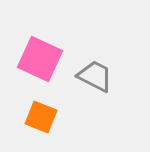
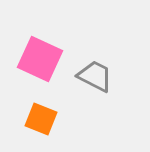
orange square: moved 2 px down
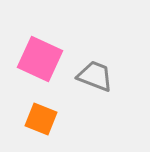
gray trapezoid: rotated 6 degrees counterclockwise
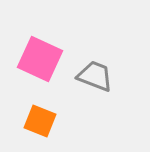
orange square: moved 1 px left, 2 px down
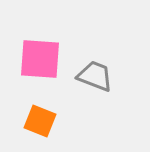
pink square: rotated 21 degrees counterclockwise
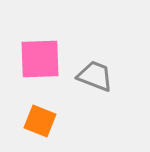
pink square: rotated 6 degrees counterclockwise
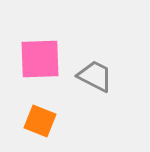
gray trapezoid: rotated 6 degrees clockwise
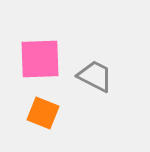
orange square: moved 3 px right, 8 px up
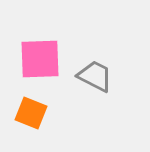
orange square: moved 12 px left
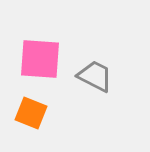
pink square: rotated 6 degrees clockwise
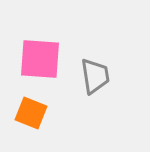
gray trapezoid: rotated 54 degrees clockwise
